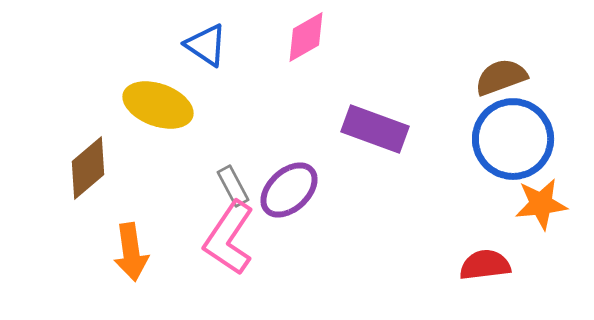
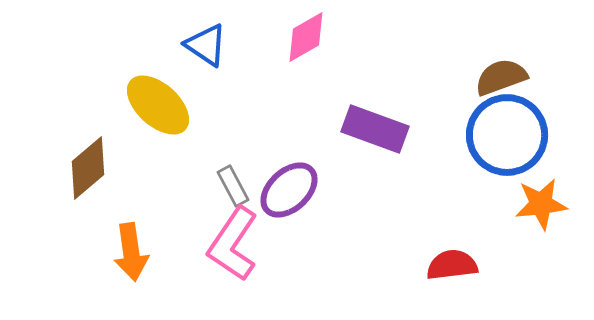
yellow ellipse: rotated 22 degrees clockwise
blue circle: moved 6 px left, 4 px up
pink L-shape: moved 4 px right, 6 px down
red semicircle: moved 33 px left
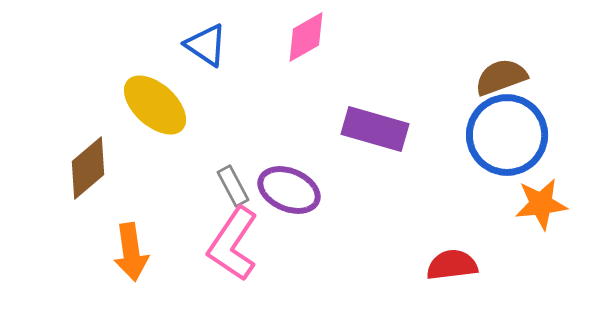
yellow ellipse: moved 3 px left
purple rectangle: rotated 4 degrees counterclockwise
purple ellipse: rotated 66 degrees clockwise
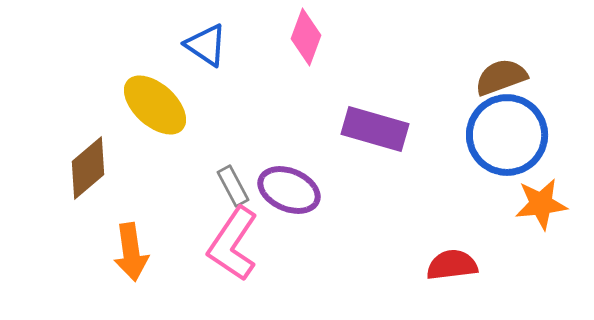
pink diamond: rotated 40 degrees counterclockwise
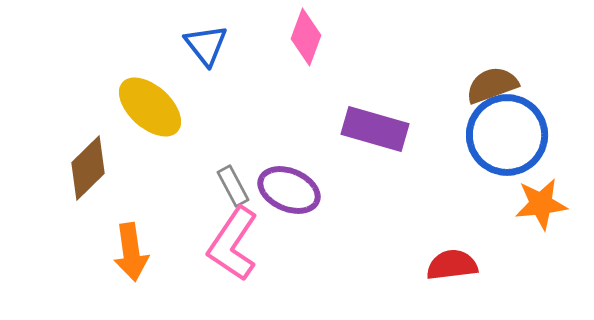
blue triangle: rotated 18 degrees clockwise
brown semicircle: moved 9 px left, 8 px down
yellow ellipse: moved 5 px left, 2 px down
brown diamond: rotated 4 degrees counterclockwise
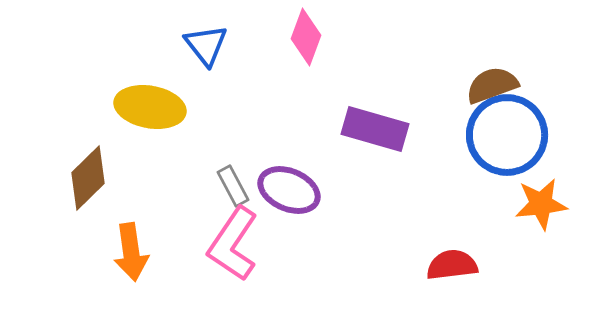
yellow ellipse: rotated 32 degrees counterclockwise
brown diamond: moved 10 px down
